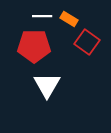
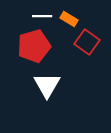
red pentagon: rotated 16 degrees counterclockwise
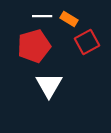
red square: rotated 25 degrees clockwise
white triangle: moved 2 px right
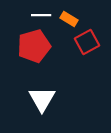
white line: moved 1 px left, 1 px up
white triangle: moved 7 px left, 14 px down
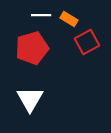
red pentagon: moved 2 px left, 2 px down
white triangle: moved 12 px left
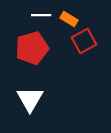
red square: moved 3 px left, 1 px up
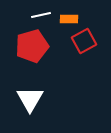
white line: rotated 12 degrees counterclockwise
orange rectangle: rotated 30 degrees counterclockwise
red pentagon: moved 2 px up
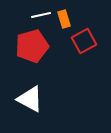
orange rectangle: moved 5 px left; rotated 72 degrees clockwise
white triangle: rotated 32 degrees counterclockwise
